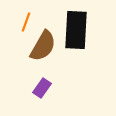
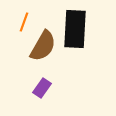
orange line: moved 2 px left
black rectangle: moved 1 px left, 1 px up
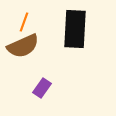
brown semicircle: moved 20 px left; rotated 36 degrees clockwise
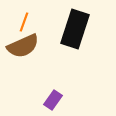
black rectangle: rotated 15 degrees clockwise
purple rectangle: moved 11 px right, 12 px down
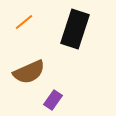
orange line: rotated 30 degrees clockwise
brown semicircle: moved 6 px right, 26 px down
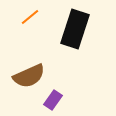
orange line: moved 6 px right, 5 px up
brown semicircle: moved 4 px down
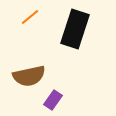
brown semicircle: rotated 12 degrees clockwise
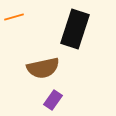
orange line: moved 16 px left; rotated 24 degrees clockwise
brown semicircle: moved 14 px right, 8 px up
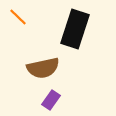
orange line: moved 4 px right; rotated 60 degrees clockwise
purple rectangle: moved 2 px left
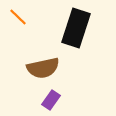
black rectangle: moved 1 px right, 1 px up
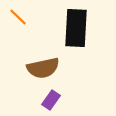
black rectangle: rotated 15 degrees counterclockwise
